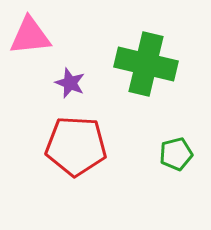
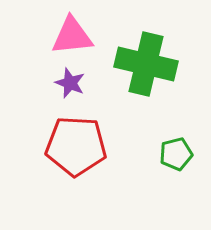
pink triangle: moved 42 px right
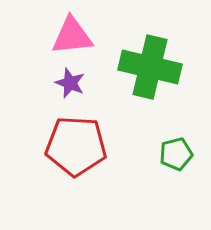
green cross: moved 4 px right, 3 px down
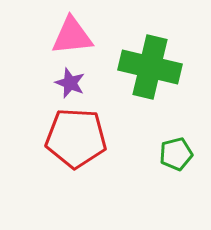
red pentagon: moved 8 px up
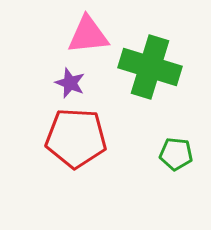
pink triangle: moved 16 px right, 1 px up
green cross: rotated 4 degrees clockwise
green pentagon: rotated 20 degrees clockwise
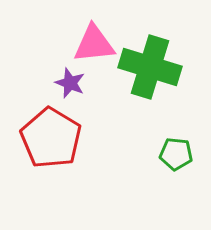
pink triangle: moved 6 px right, 9 px down
red pentagon: moved 25 px left; rotated 28 degrees clockwise
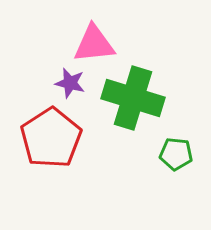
green cross: moved 17 px left, 31 px down
purple star: rotated 8 degrees counterclockwise
red pentagon: rotated 8 degrees clockwise
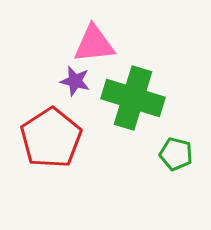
purple star: moved 5 px right, 2 px up
green pentagon: rotated 8 degrees clockwise
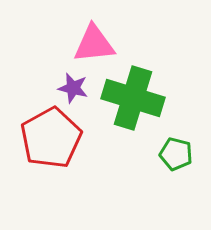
purple star: moved 2 px left, 7 px down
red pentagon: rotated 4 degrees clockwise
